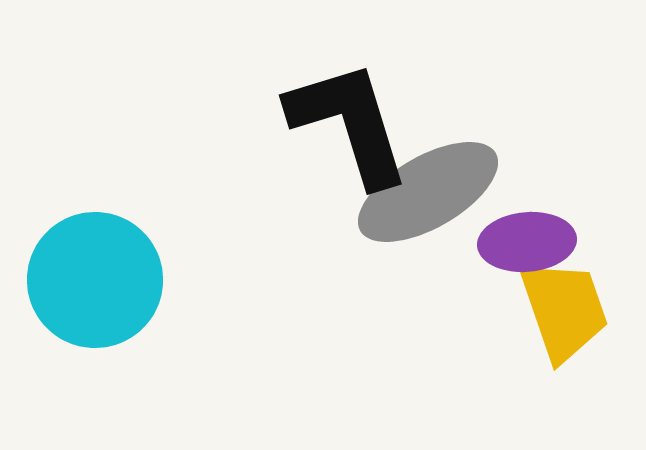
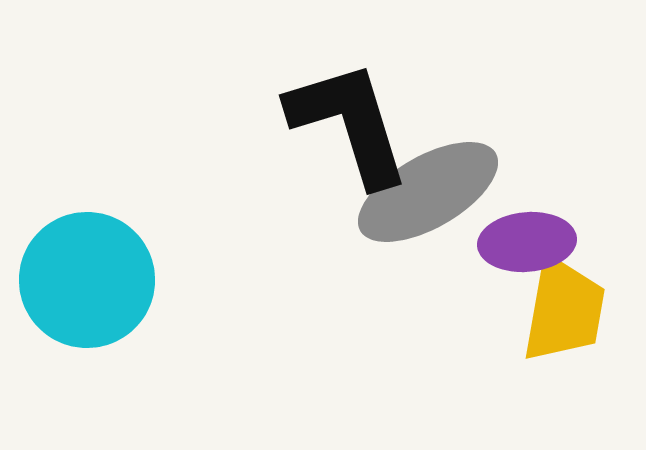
cyan circle: moved 8 px left
yellow trapezoid: rotated 29 degrees clockwise
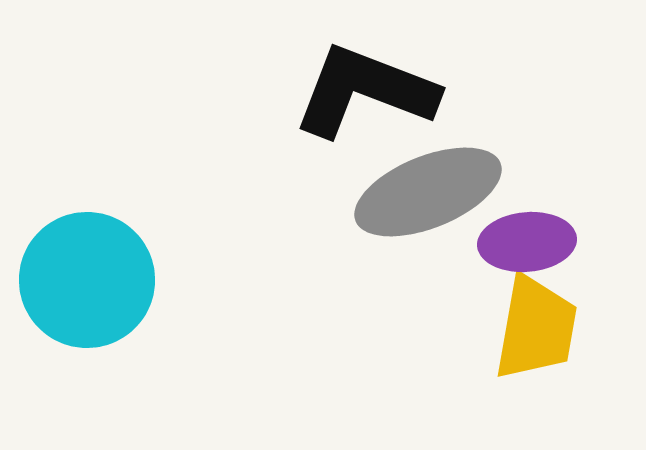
black L-shape: moved 16 px right, 32 px up; rotated 52 degrees counterclockwise
gray ellipse: rotated 8 degrees clockwise
yellow trapezoid: moved 28 px left, 18 px down
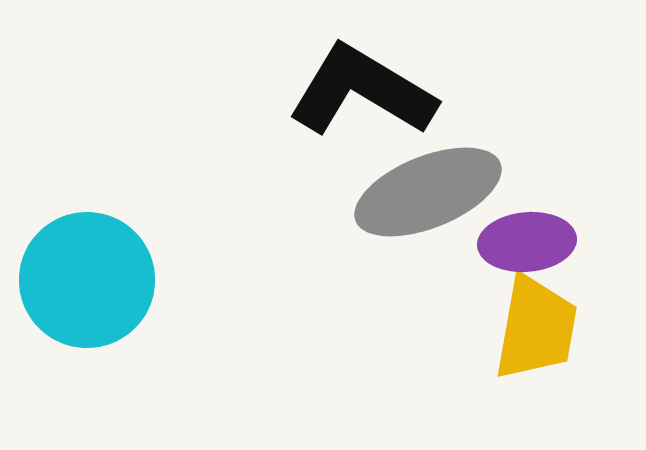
black L-shape: moved 3 px left; rotated 10 degrees clockwise
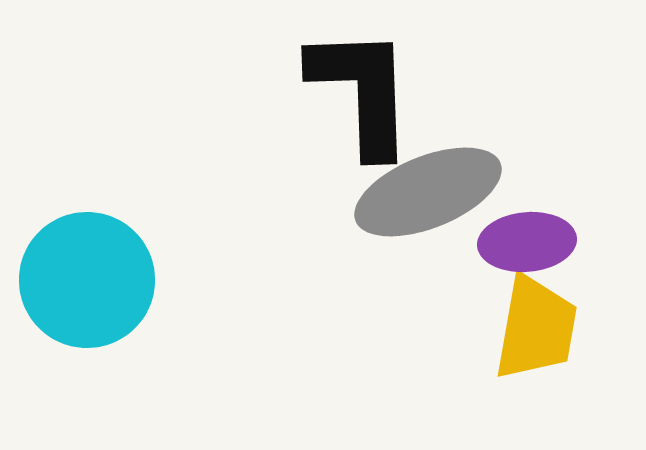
black L-shape: rotated 57 degrees clockwise
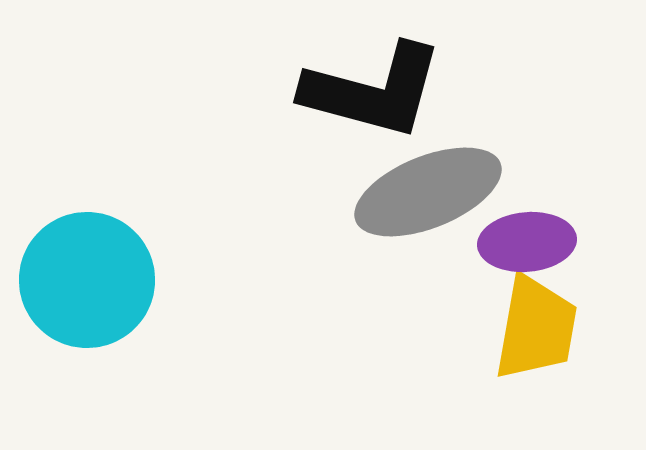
black L-shape: moved 11 px right; rotated 107 degrees clockwise
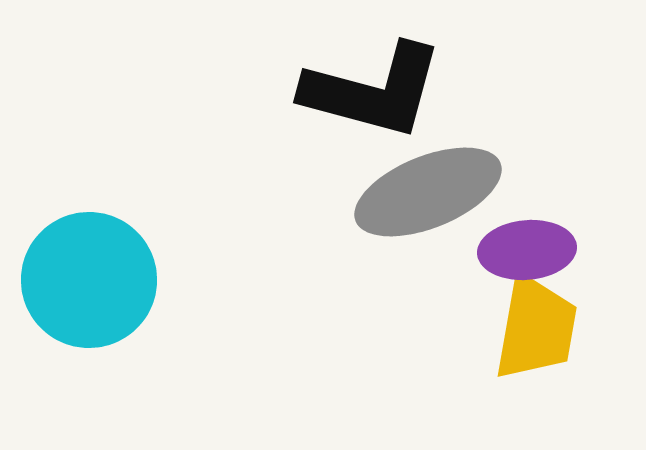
purple ellipse: moved 8 px down
cyan circle: moved 2 px right
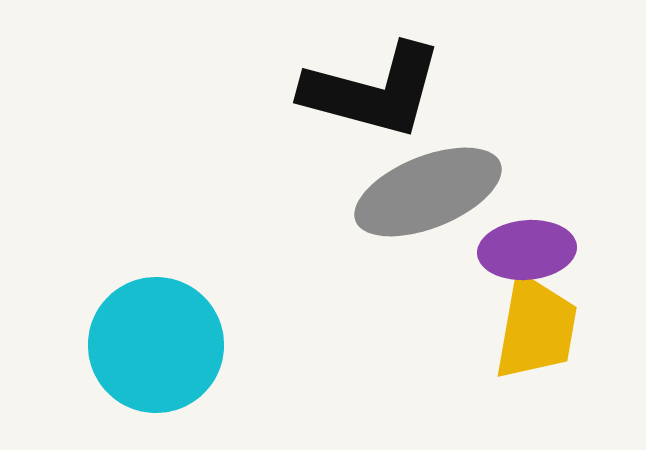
cyan circle: moved 67 px right, 65 px down
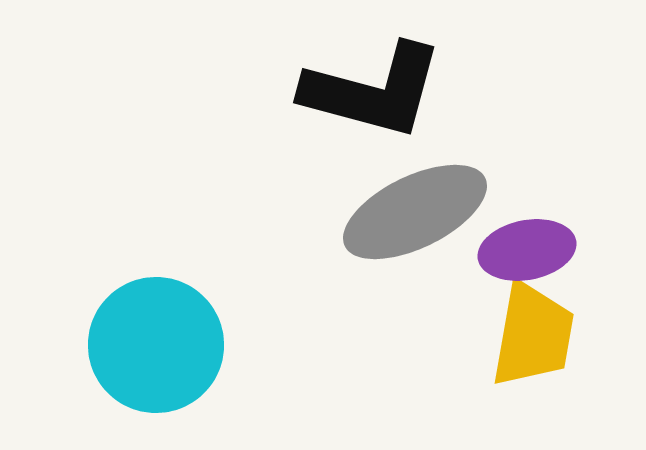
gray ellipse: moved 13 px left, 20 px down; rotated 4 degrees counterclockwise
purple ellipse: rotated 6 degrees counterclockwise
yellow trapezoid: moved 3 px left, 7 px down
